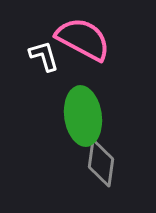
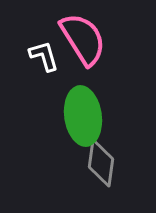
pink semicircle: rotated 30 degrees clockwise
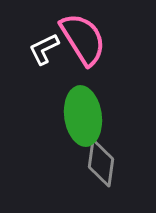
white L-shape: moved 7 px up; rotated 100 degrees counterclockwise
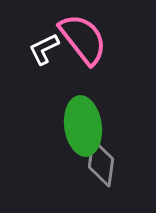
pink semicircle: rotated 6 degrees counterclockwise
green ellipse: moved 10 px down
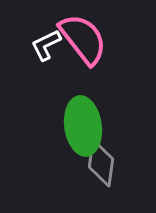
white L-shape: moved 2 px right, 4 px up
